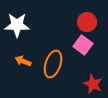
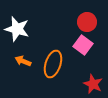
white star: moved 4 px down; rotated 15 degrees clockwise
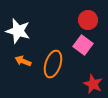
red circle: moved 1 px right, 2 px up
white star: moved 1 px right, 2 px down
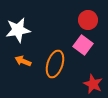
white star: moved 1 px up; rotated 25 degrees counterclockwise
orange ellipse: moved 2 px right
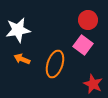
orange arrow: moved 1 px left, 2 px up
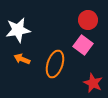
red star: moved 1 px up
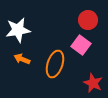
pink square: moved 2 px left
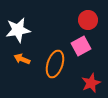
pink square: moved 1 px down; rotated 24 degrees clockwise
red star: moved 2 px left; rotated 24 degrees clockwise
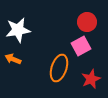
red circle: moved 1 px left, 2 px down
orange arrow: moved 9 px left
orange ellipse: moved 4 px right, 4 px down
red star: moved 4 px up
